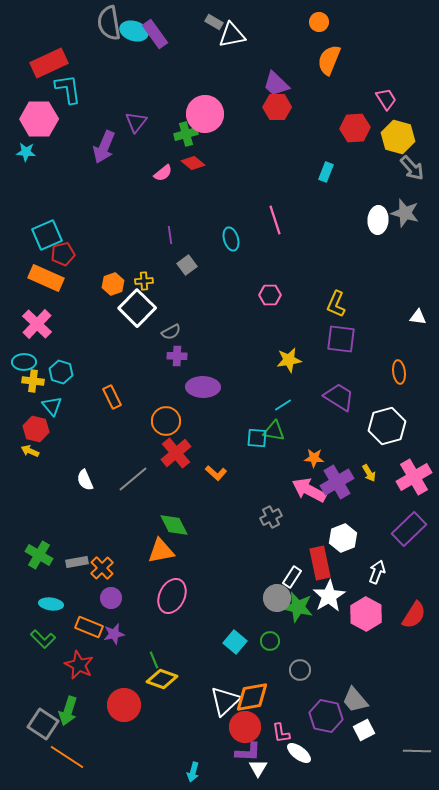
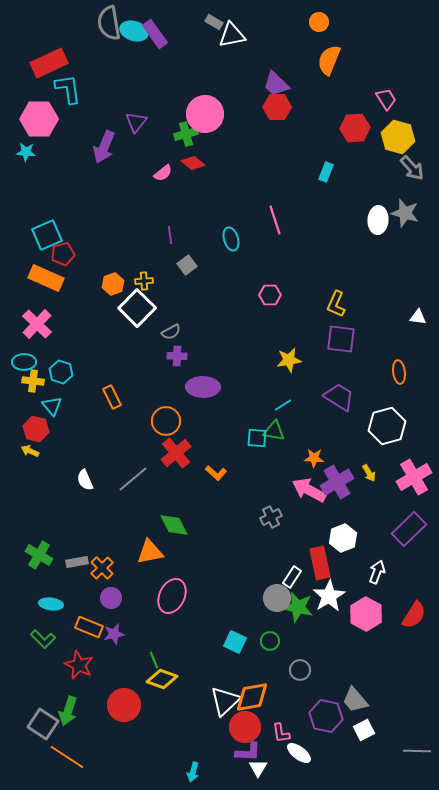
orange triangle at (161, 551): moved 11 px left, 1 px down
cyan square at (235, 642): rotated 15 degrees counterclockwise
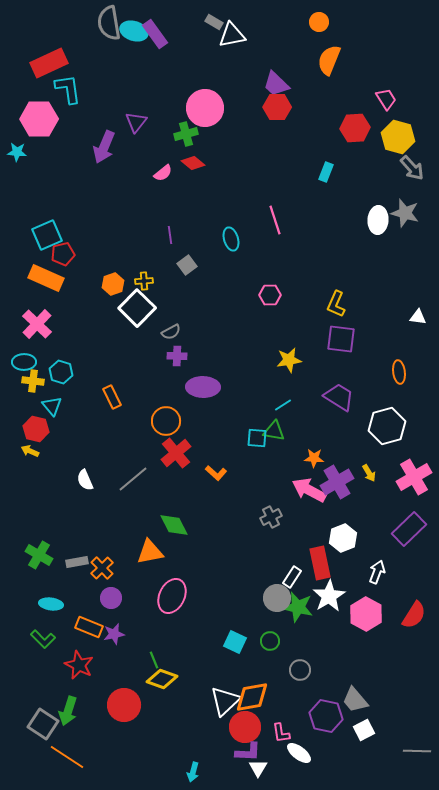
pink circle at (205, 114): moved 6 px up
cyan star at (26, 152): moved 9 px left
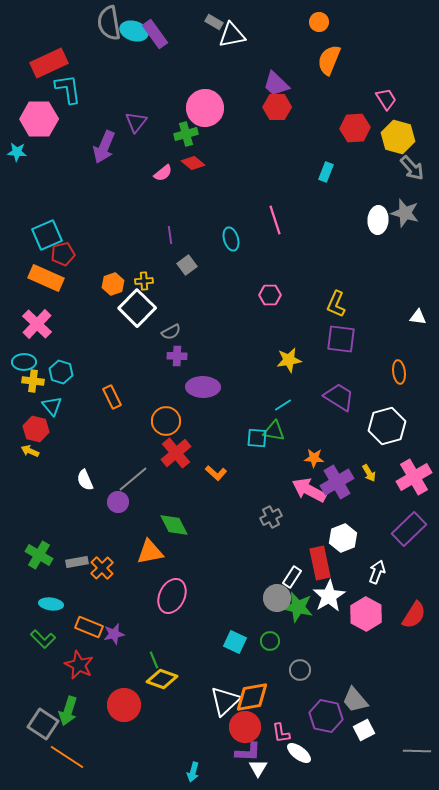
purple circle at (111, 598): moved 7 px right, 96 px up
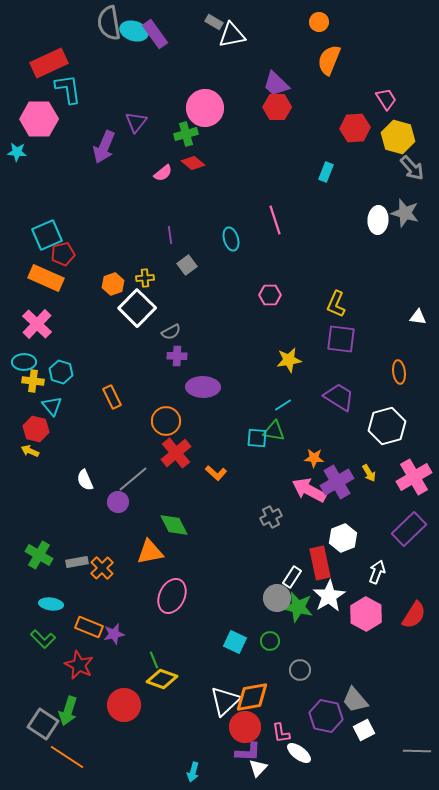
yellow cross at (144, 281): moved 1 px right, 3 px up
white triangle at (258, 768): rotated 12 degrees clockwise
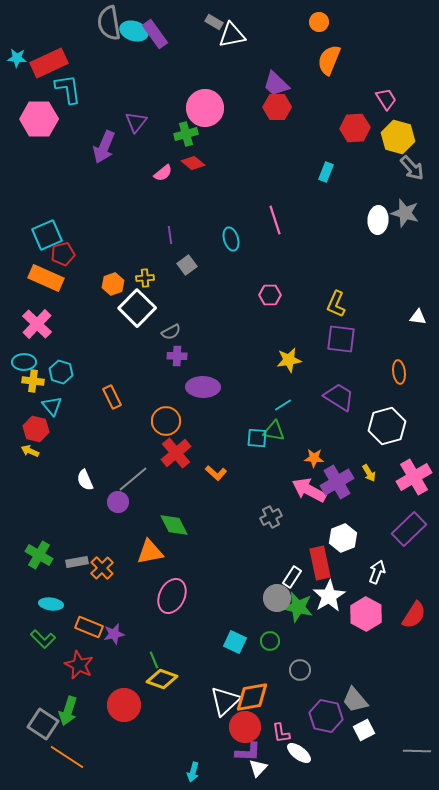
cyan star at (17, 152): moved 94 px up
